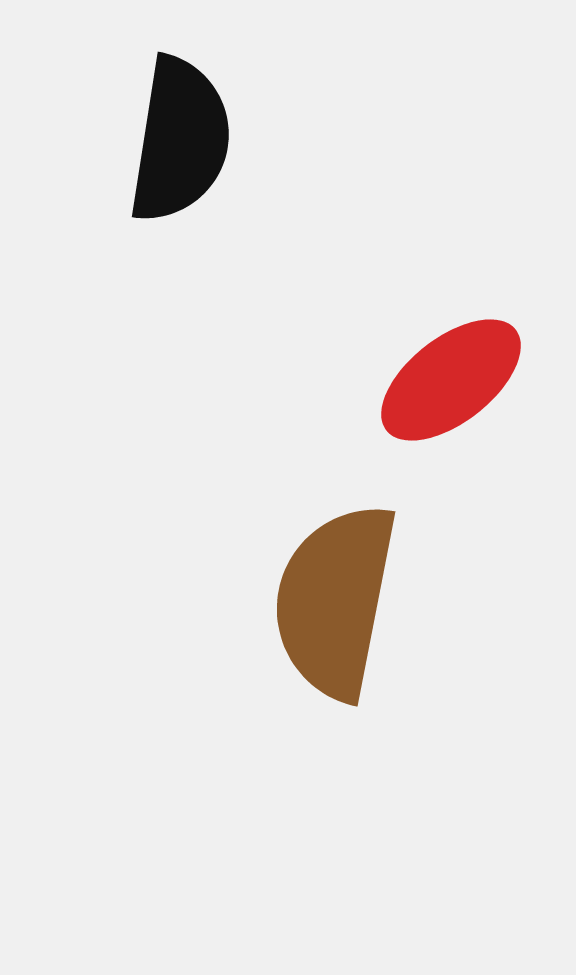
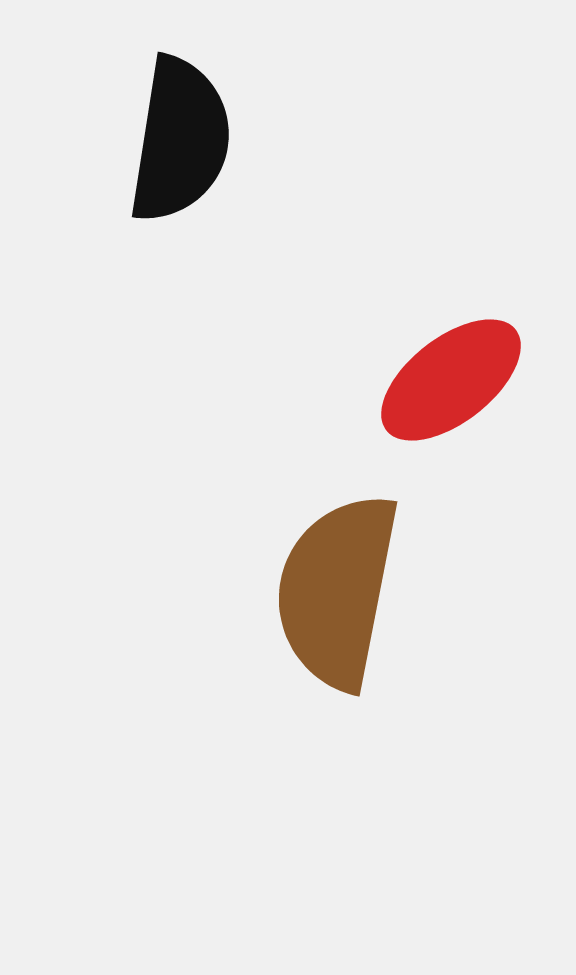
brown semicircle: moved 2 px right, 10 px up
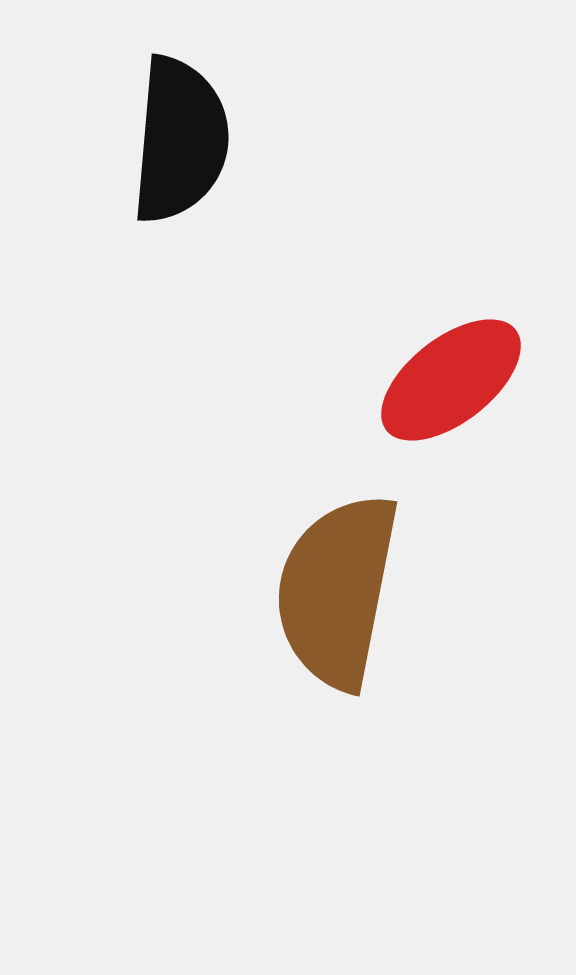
black semicircle: rotated 4 degrees counterclockwise
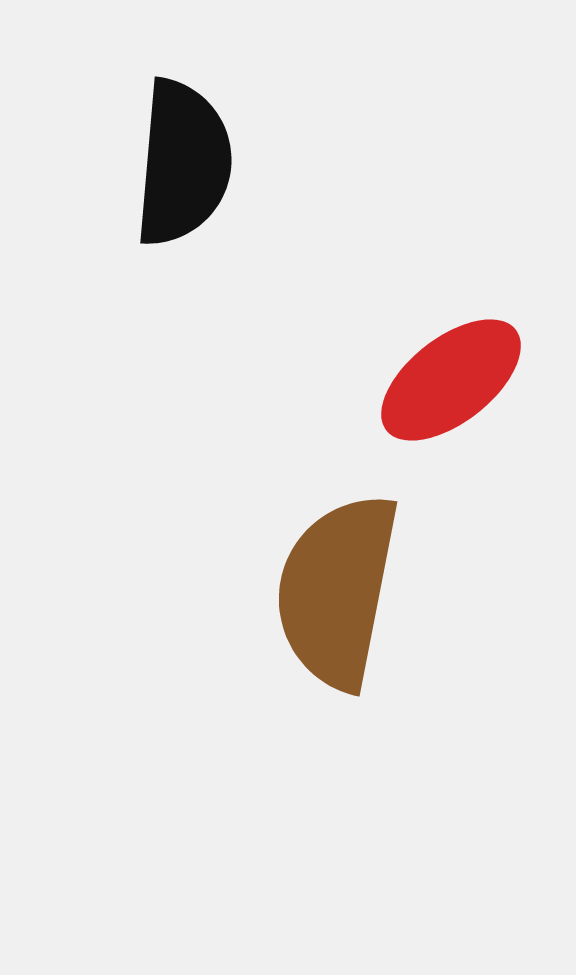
black semicircle: moved 3 px right, 23 px down
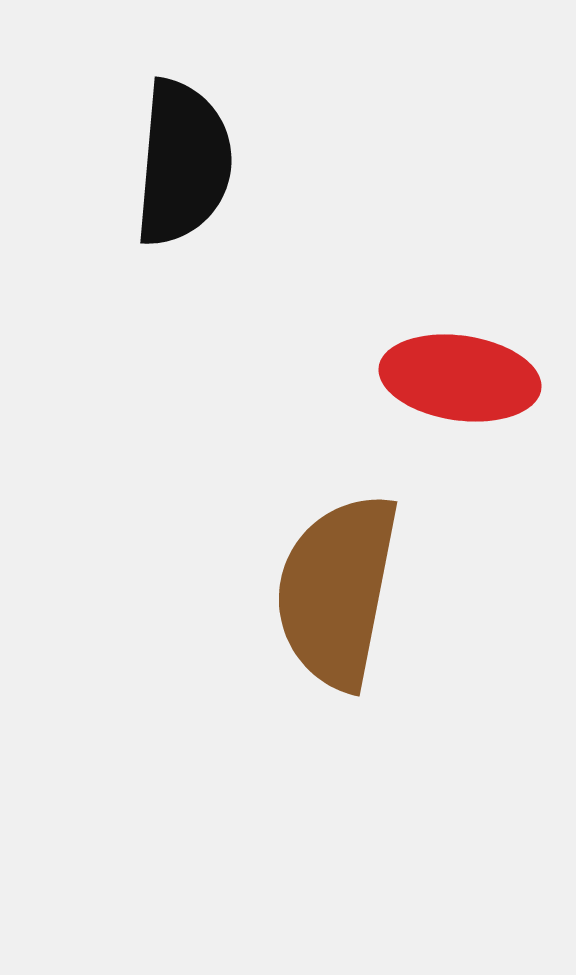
red ellipse: moved 9 px right, 2 px up; rotated 46 degrees clockwise
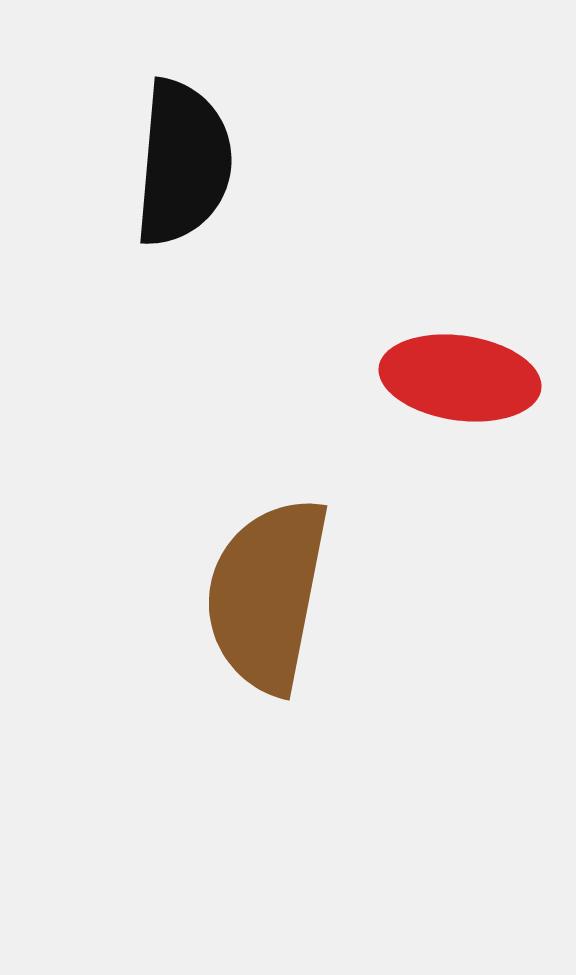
brown semicircle: moved 70 px left, 4 px down
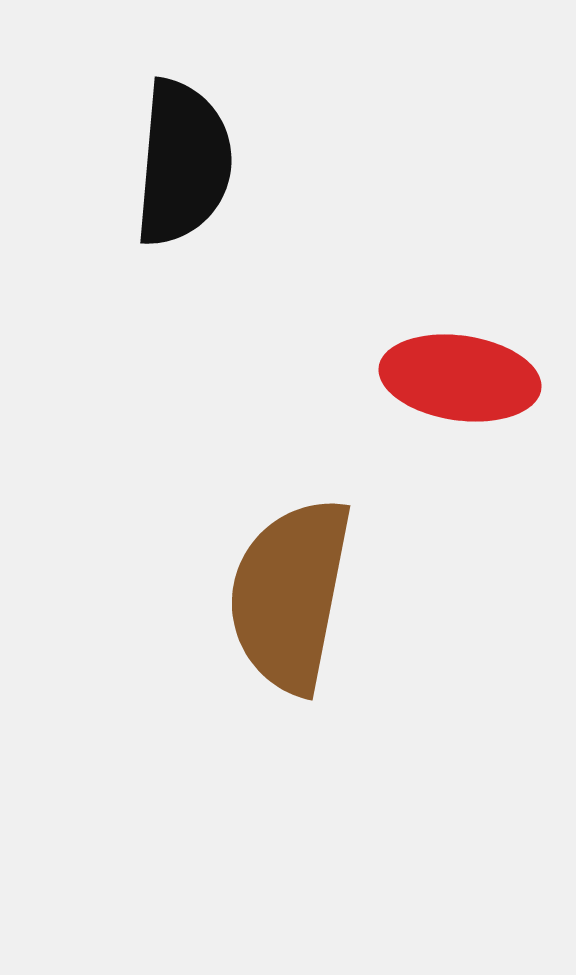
brown semicircle: moved 23 px right
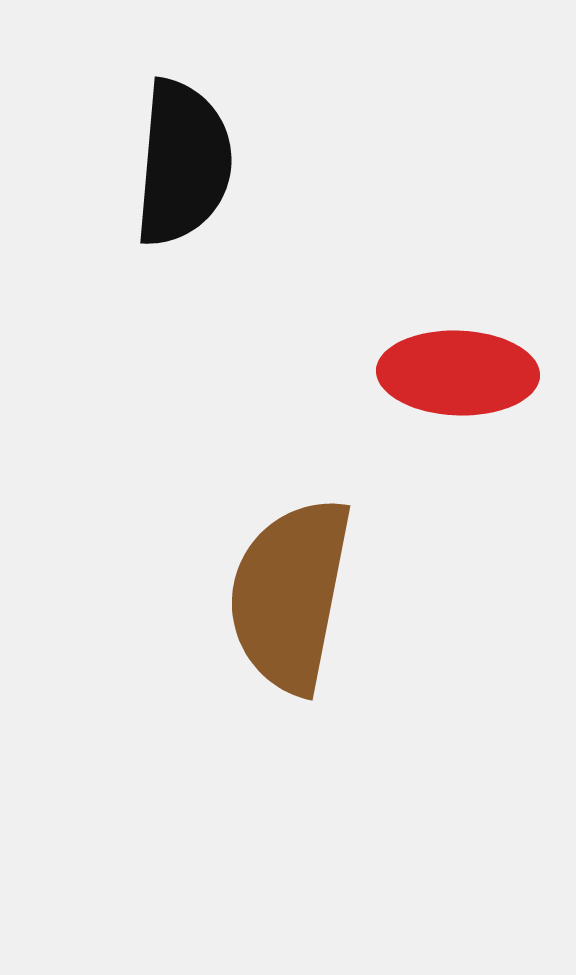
red ellipse: moved 2 px left, 5 px up; rotated 6 degrees counterclockwise
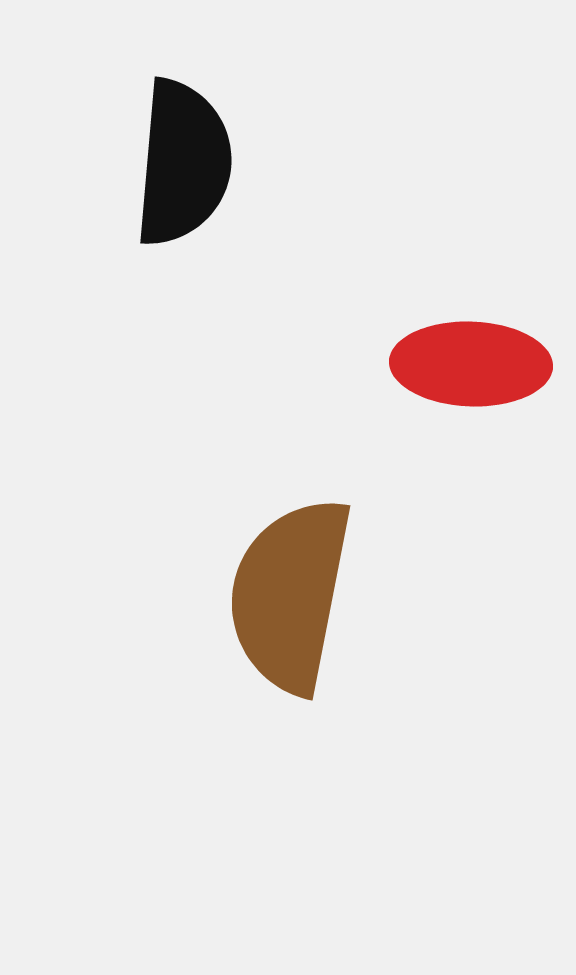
red ellipse: moved 13 px right, 9 px up
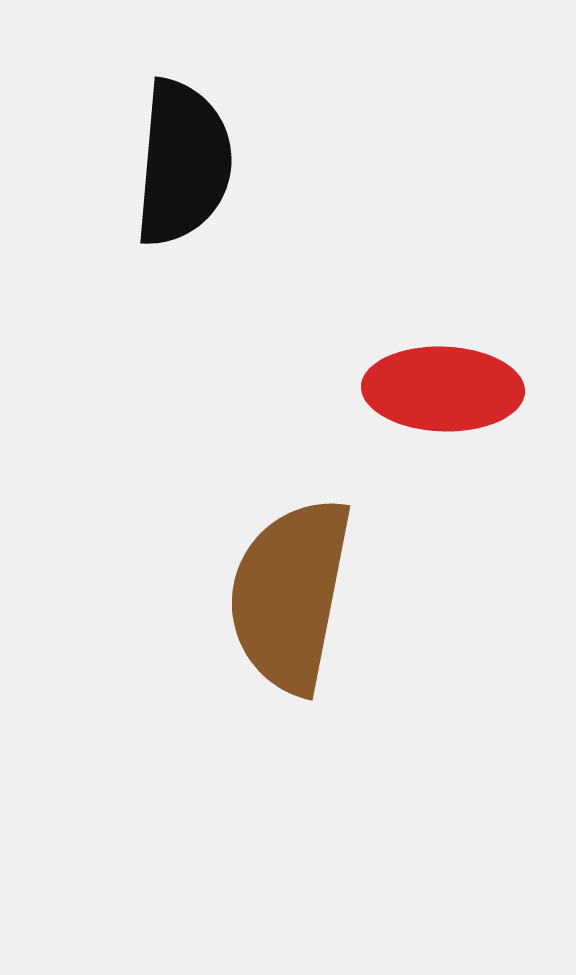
red ellipse: moved 28 px left, 25 px down
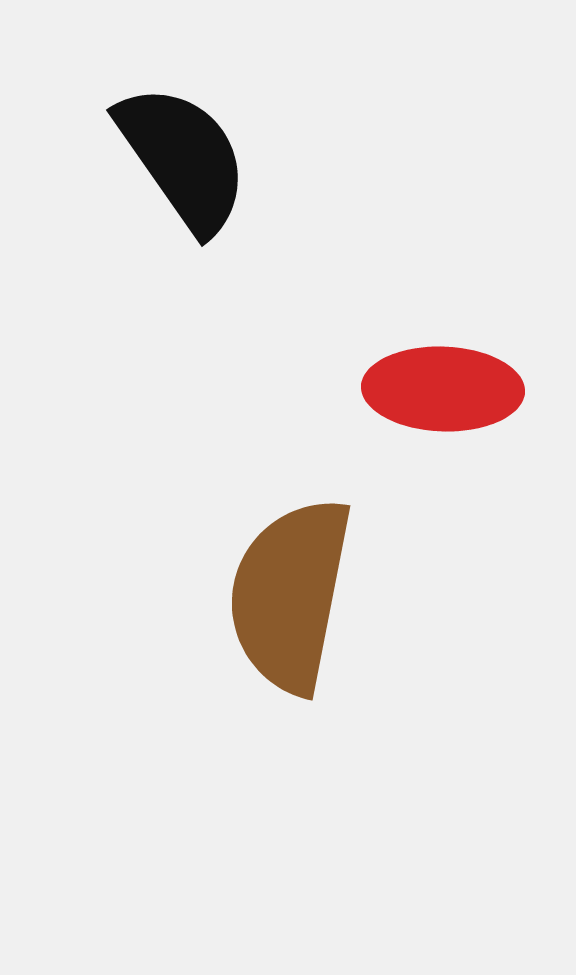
black semicircle: moved 5 px up; rotated 40 degrees counterclockwise
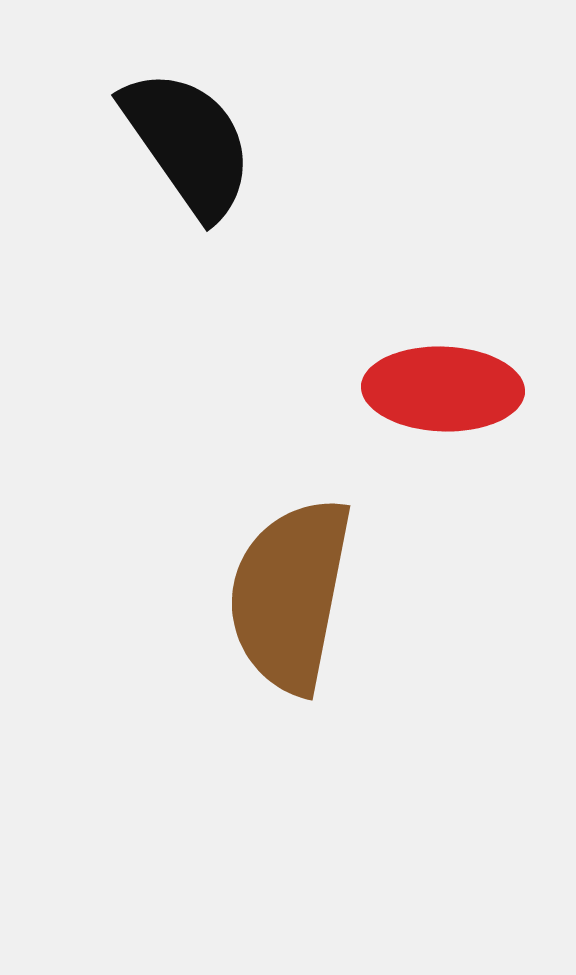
black semicircle: moved 5 px right, 15 px up
